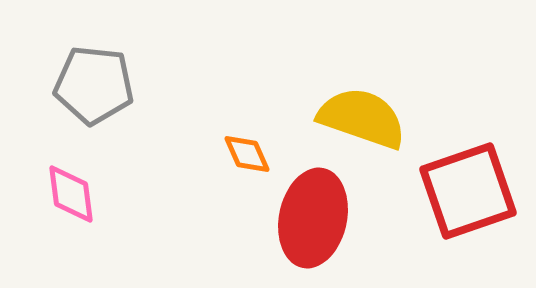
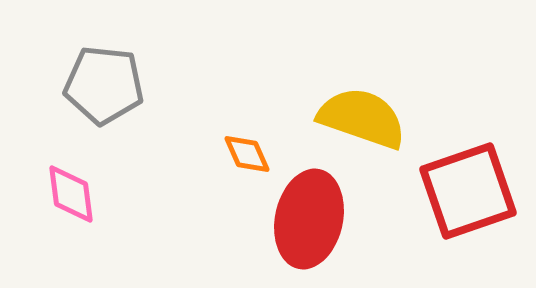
gray pentagon: moved 10 px right
red ellipse: moved 4 px left, 1 px down
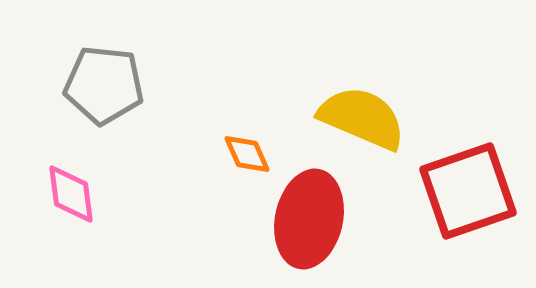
yellow semicircle: rotated 4 degrees clockwise
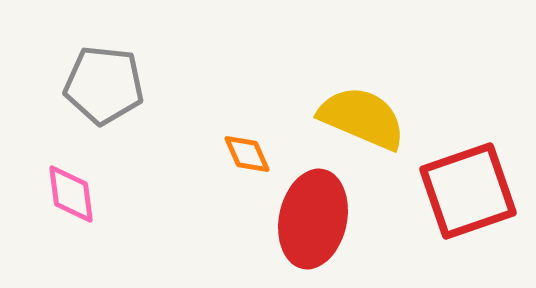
red ellipse: moved 4 px right
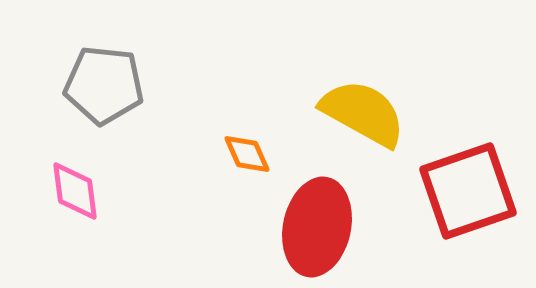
yellow semicircle: moved 1 px right, 5 px up; rotated 6 degrees clockwise
pink diamond: moved 4 px right, 3 px up
red ellipse: moved 4 px right, 8 px down
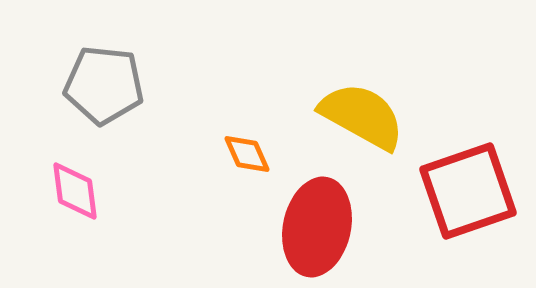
yellow semicircle: moved 1 px left, 3 px down
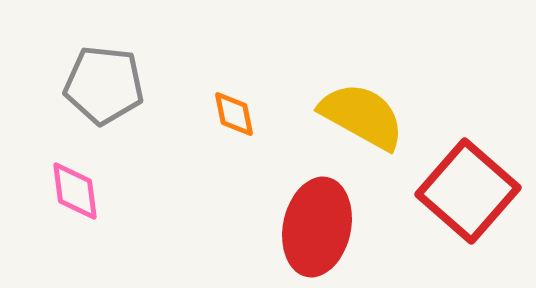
orange diamond: moved 13 px left, 40 px up; rotated 12 degrees clockwise
red square: rotated 30 degrees counterclockwise
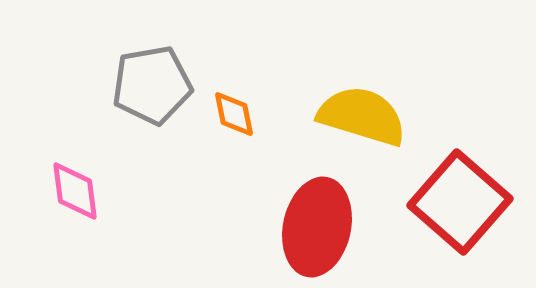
gray pentagon: moved 48 px right; rotated 16 degrees counterclockwise
yellow semicircle: rotated 12 degrees counterclockwise
red square: moved 8 px left, 11 px down
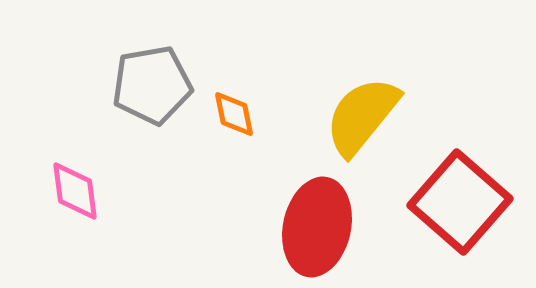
yellow semicircle: rotated 68 degrees counterclockwise
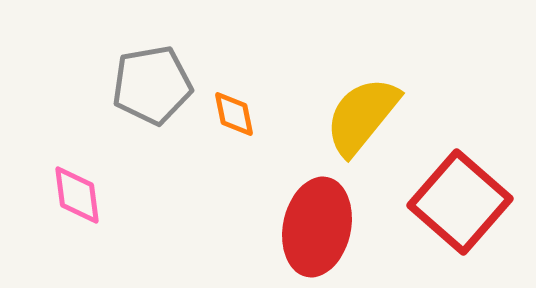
pink diamond: moved 2 px right, 4 px down
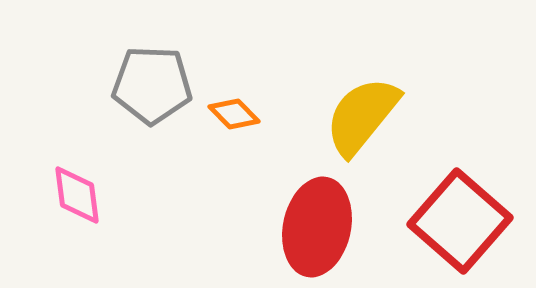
gray pentagon: rotated 12 degrees clockwise
orange diamond: rotated 33 degrees counterclockwise
red square: moved 19 px down
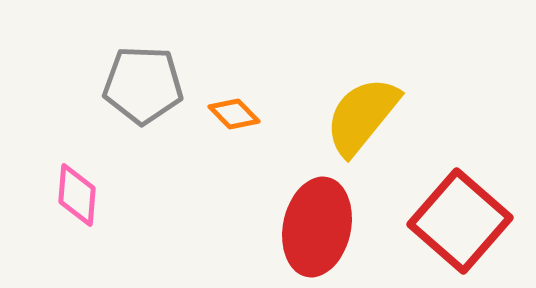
gray pentagon: moved 9 px left
pink diamond: rotated 12 degrees clockwise
